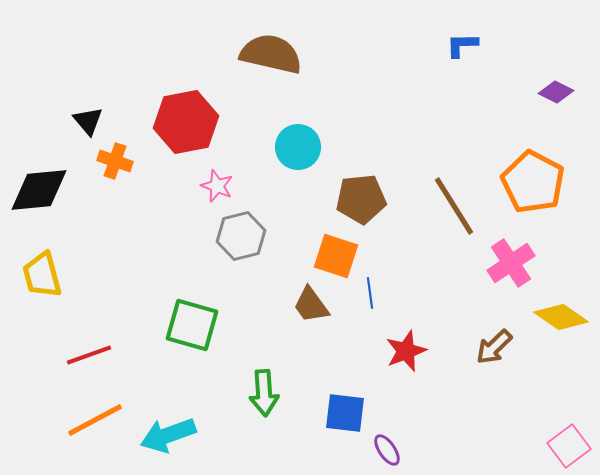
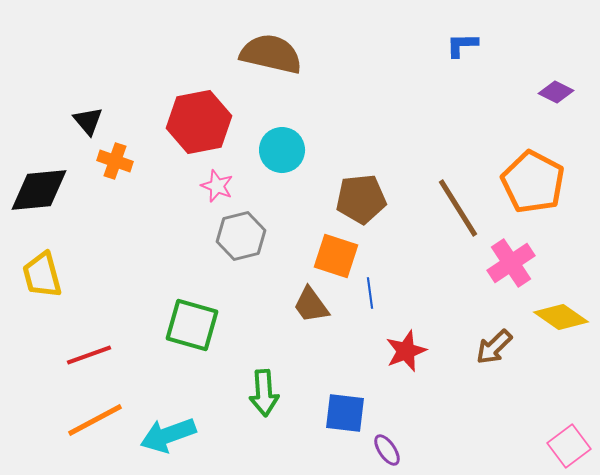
red hexagon: moved 13 px right
cyan circle: moved 16 px left, 3 px down
brown line: moved 4 px right, 2 px down
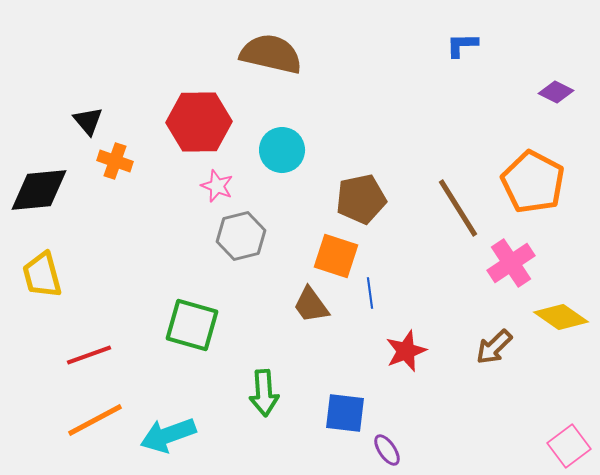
red hexagon: rotated 10 degrees clockwise
brown pentagon: rotated 6 degrees counterclockwise
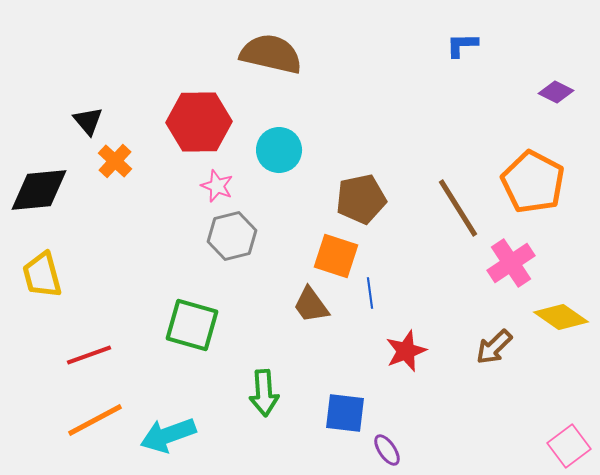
cyan circle: moved 3 px left
orange cross: rotated 24 degrees clockwise
gray hexagon: moved 9 px left
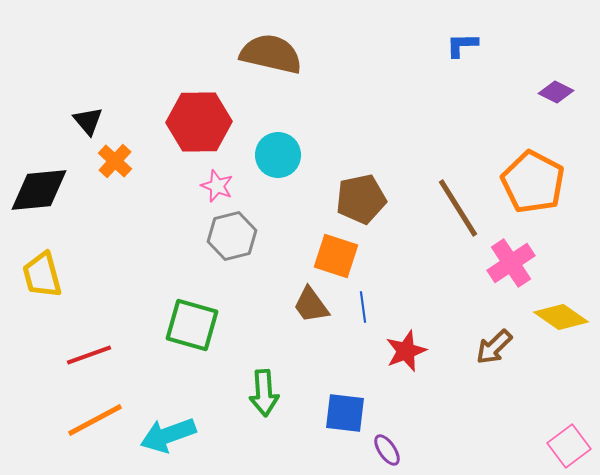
cyan circle: moved 1 px left, 5 px down
blue line: moved 7 px left, 14 px down
